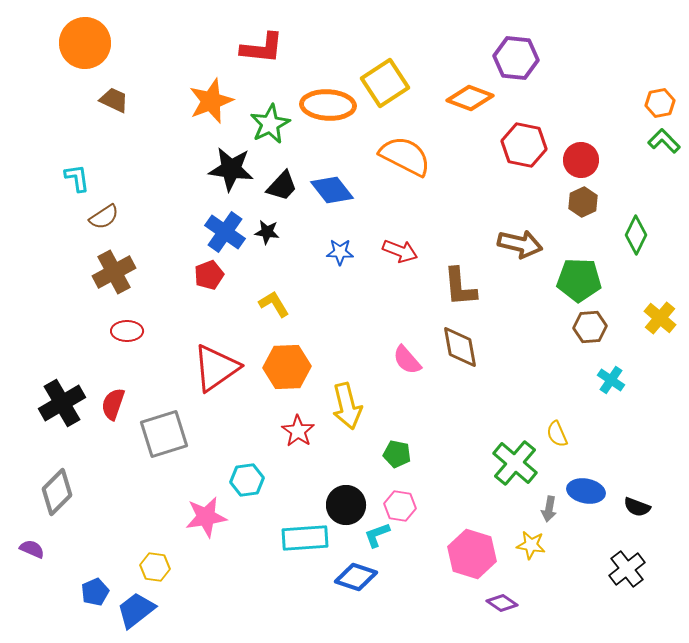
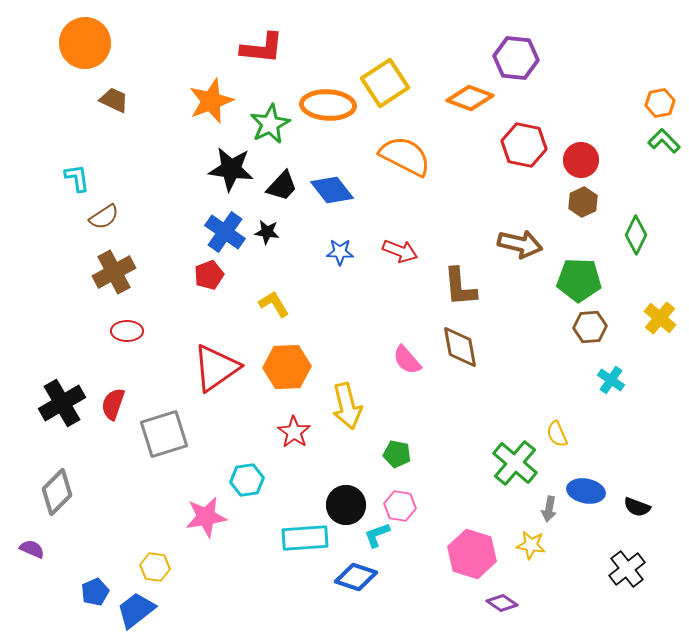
red star at (298, 431): moved 4 px left, 1 px down
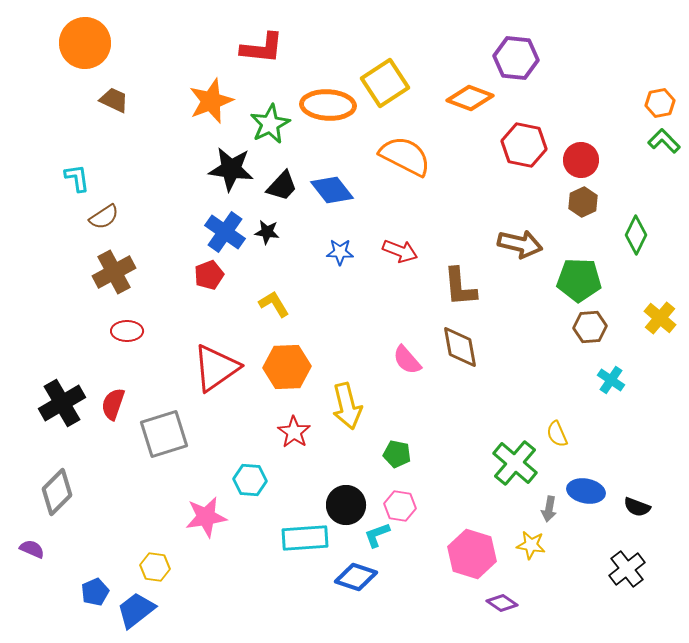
cyan hexagon at (247, 480): moved 3 px right; rotated 12 degrees clockwise
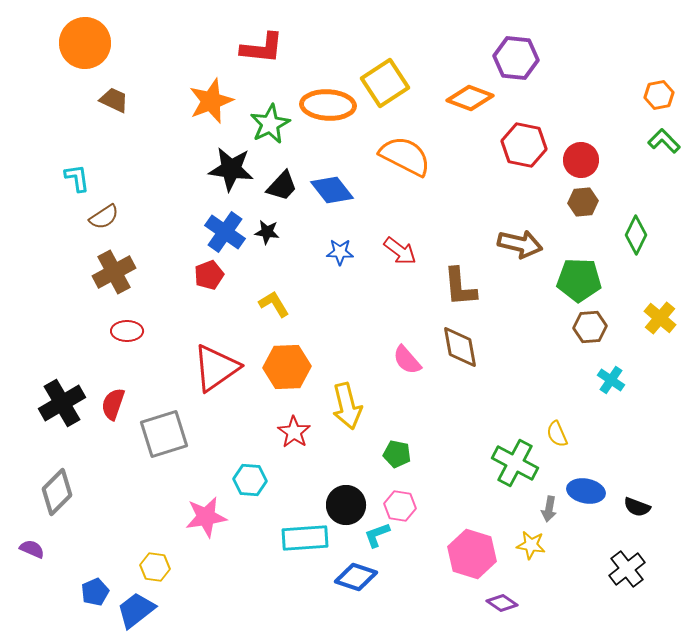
orange hexagon at (660, 103): moved 1 px left, 8 px up
brown hexagon at (583, 202): rotated 20 degrees clockwise
red arrow at (400, 251): rotated 16 degrees clockwise
green cross at (515, 463): rotated 12 degrees counterclockwise
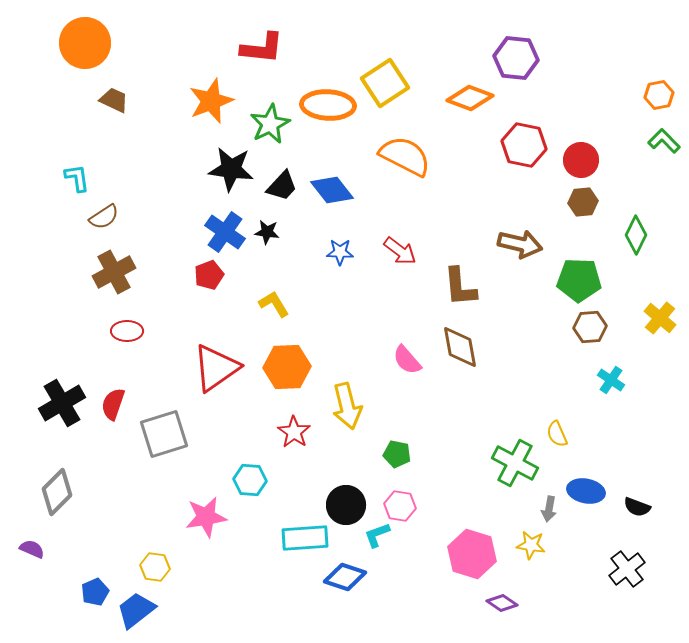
blue diamond at (356, 577): moved 11 px left
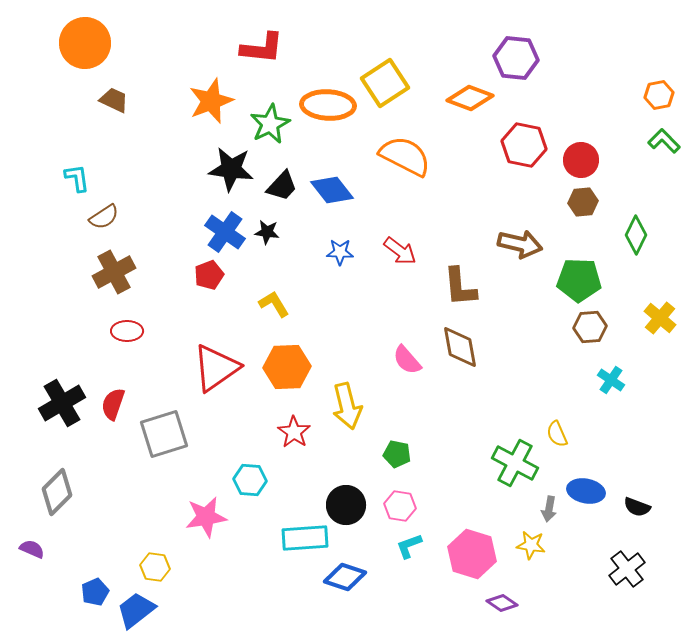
cyan L-shape at (377, 535): moved 32 px right, 11 px down
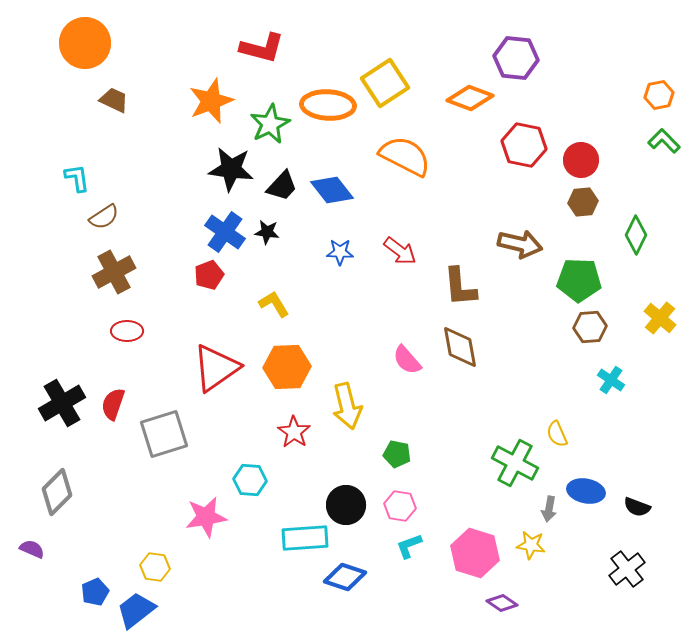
red L-shape at (262, 48): rotated 9 degrees clockwise
pink hexagon at (472, 554): moved 3 px right, 1 px up
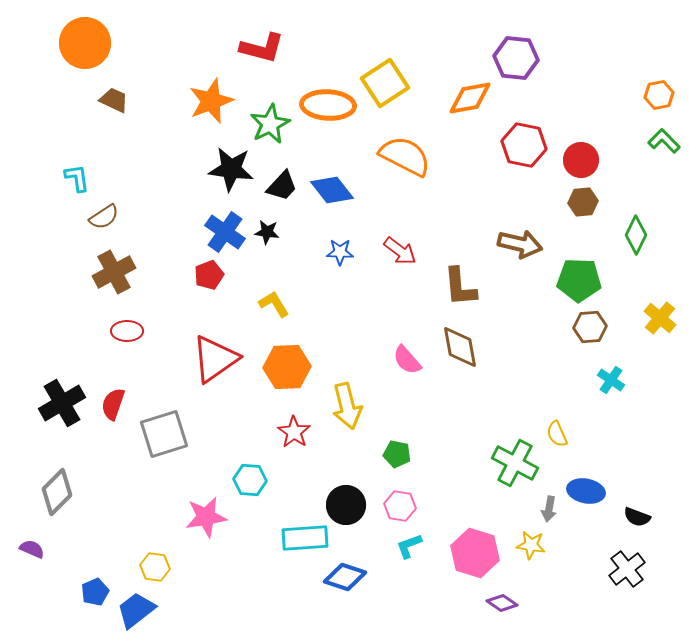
orange diamond at (470, 98): rotated 30 degrees counterclockwise
red triangle at (216, 368): moved 1 px left, 9 px up
black semicircle at (637, 507): moved 10 px down
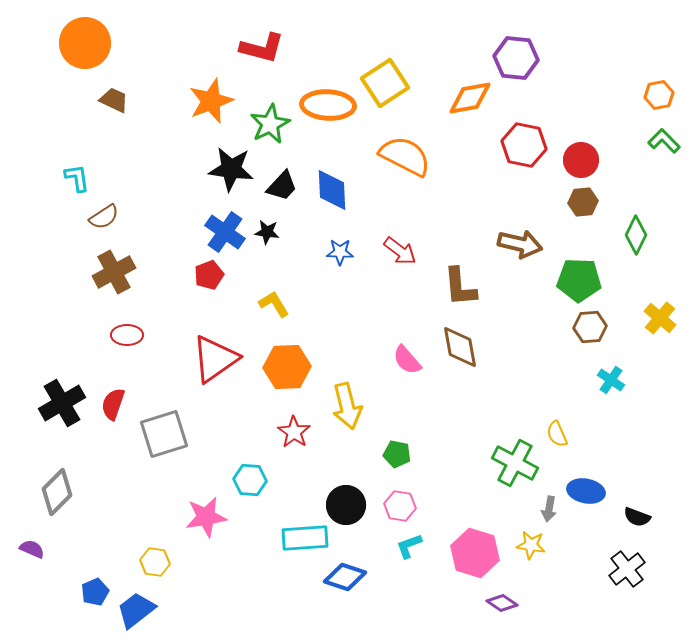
blue diamond at (332, 190): rotated 36 degrees clockwise
red ellipse at (127, 331): moved 4 px down
yellow hexagon at (155, 567): moved 5 px up
